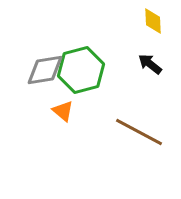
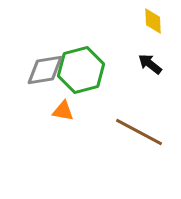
orange triangle: rotated 30 degrees counterclockwise
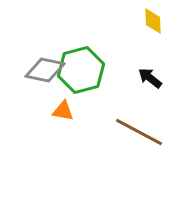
black arrow: moved 14 px down
gray diamond: rotated 21 degrees clockwise
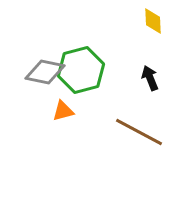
gray diamond: moved 2 px down
black arrow: rotated 30 degrees clockwise
orange triangle: rotated 25 degrees counterclockwise
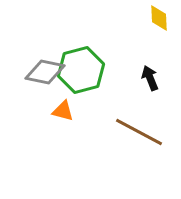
yellow diamond: moved 6 px right, 3 px up
orange triangle: rotated 30 degrees clockwise
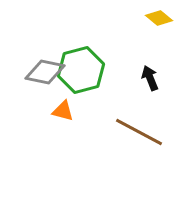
yellow diamond: rotated 48 degrees counterclockwise
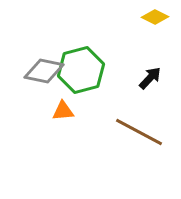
yellow diamond: moved 4 px left, 1 px up; rotated 12 degrees counterclockwise
gray diamond: moved 1 px left, 1 px up
black arrow: rotated 65 degrees clockwise
orange triangle: rotated 20 degrees counterclockwise
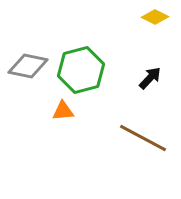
gray diamond: moved 16 px left, 5 px up
brown line: moved 4 px right, 6 px down
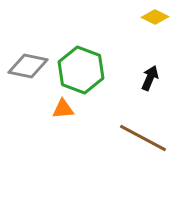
green hexagon: rotated 24 degrees counterclockwise
black arrow: rotated 20 degrees counterclockwise
orange triangle: moved 2 px up
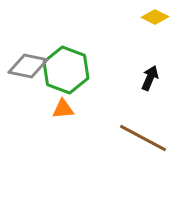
green hexagon: moved 15 px left
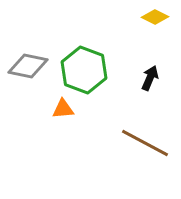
green hexagon: moved 18 px right
brown line: moved 2 px right, 5 px down
